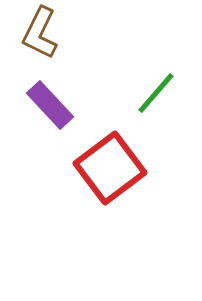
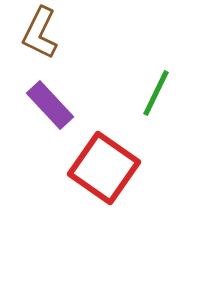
green line: rotated 15 degrees counterclockwise
red square: moved 6 px left; rotated 18 degrees counterclockwise
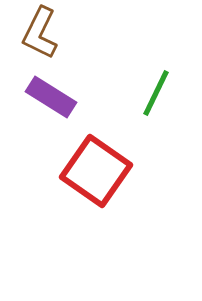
purple rectangle: moved 1 px right, 8 px up; rotated 15 degrees counterclockwise
red square: moved 8 px left, 3 px down
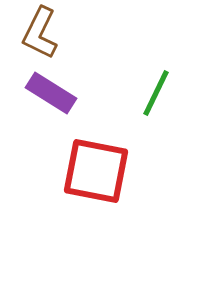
purple rectangle: moved 4 px up
red square: rotated 24 degrees counterclockwise
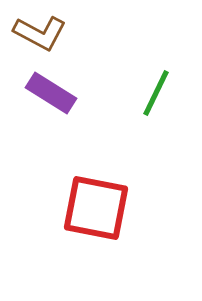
brown L-shape: rotated 88 degrees counterclockwise
red square: moved 37 px down
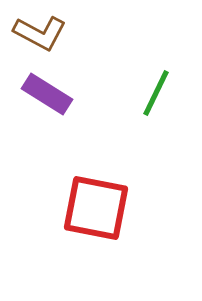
purple rectangle: moved 4 px left, 1 px down
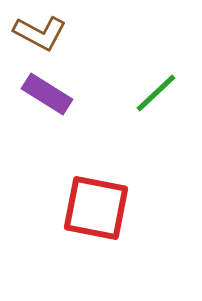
green line: rotated 21 degrees clockwise
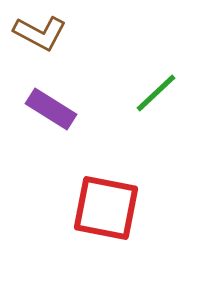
purple rectangle: moved 4 px right, 15 px down
red square: moved 10 px right
